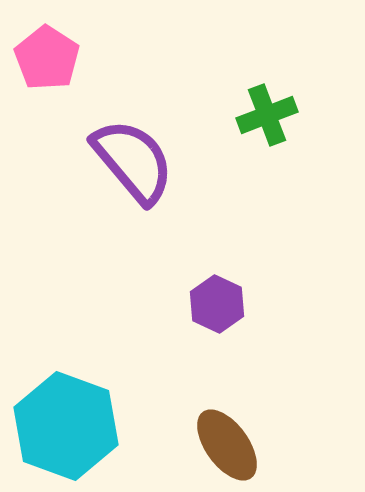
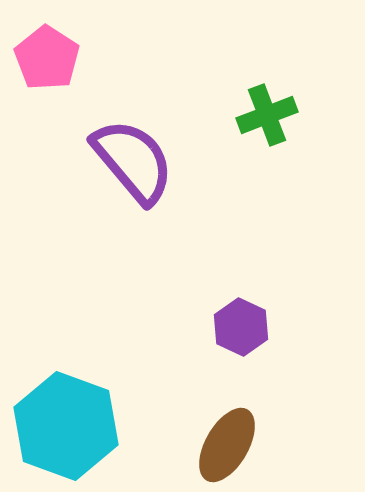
purple hexagon: moved 24 px right, 23 px down
brown ellipse: rotated 66 degrees clockwise
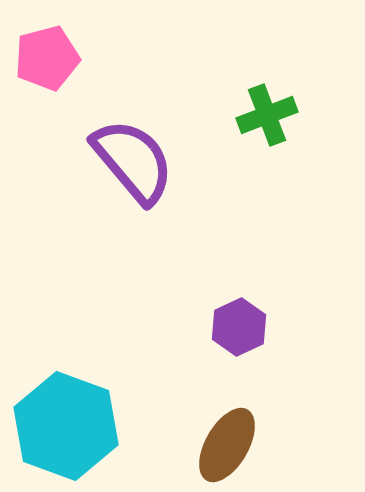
pink pentagon: rotated 24 degrees clockwise
purple hexagon: moved 2 px left; rotated 10 degrees clockwise
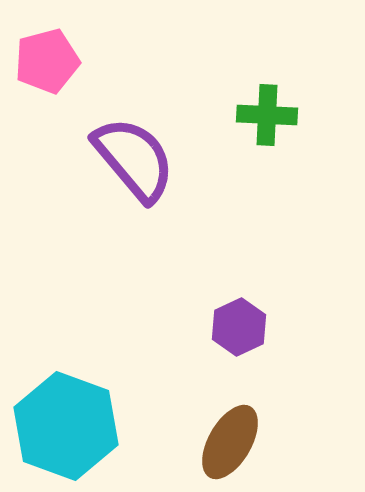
pink pentagon: moved 3 px down
green cross: rotated 24 degrees clockwise
purple semicircle: moved 1 px right, 2 px up
brown ellipse: moved 3 px right, 3 px up
